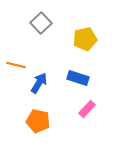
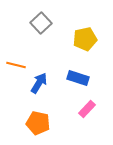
orange pentagon: moved 2 px down
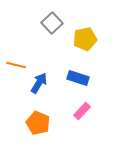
gray square: moved 11 px right
pink rectangle: moved 5 px left, 2 px down
orange pentagon: rotated 10 degrees clockwise
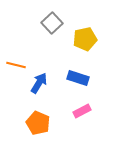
pink rectangle: rotated 18 degrees clockwise
